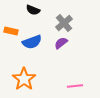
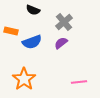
gray cross: moved 1 px up
pink line: moved 4 px right, 4 px up
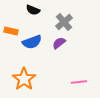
purple semicircle: moved 2 px left
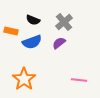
black semicircle: moved 10 px down
pink line: moved 2 px up; rotated 14 degrees clockwise
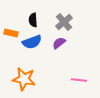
black semicircle: rotated 64 degrees clockwise
orange rectangle: moved 2 px down
orange star: rotated 25 degrees counterclockwise
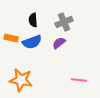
gray cross: rotated 18 degrees clockwise
orange rectangle: moved 5 px down
orange star: moved 3 px left, 1 px down
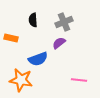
blue semicircle: moved 6 px right, 17 px down
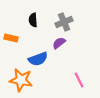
pink line: rotated 56 degrees clockwise
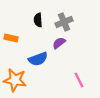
black semicircle: moved 5 px right
orange star: moved 6 px left
